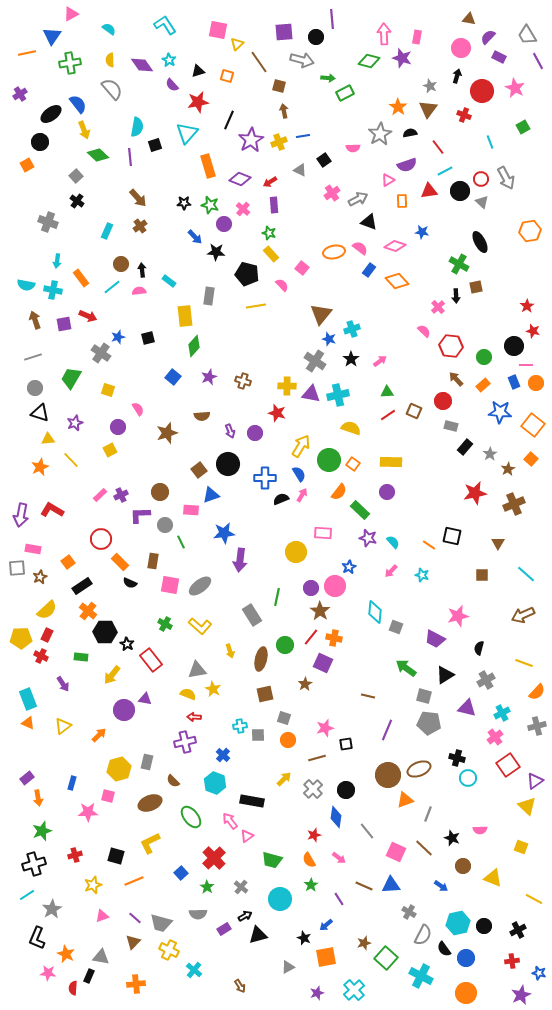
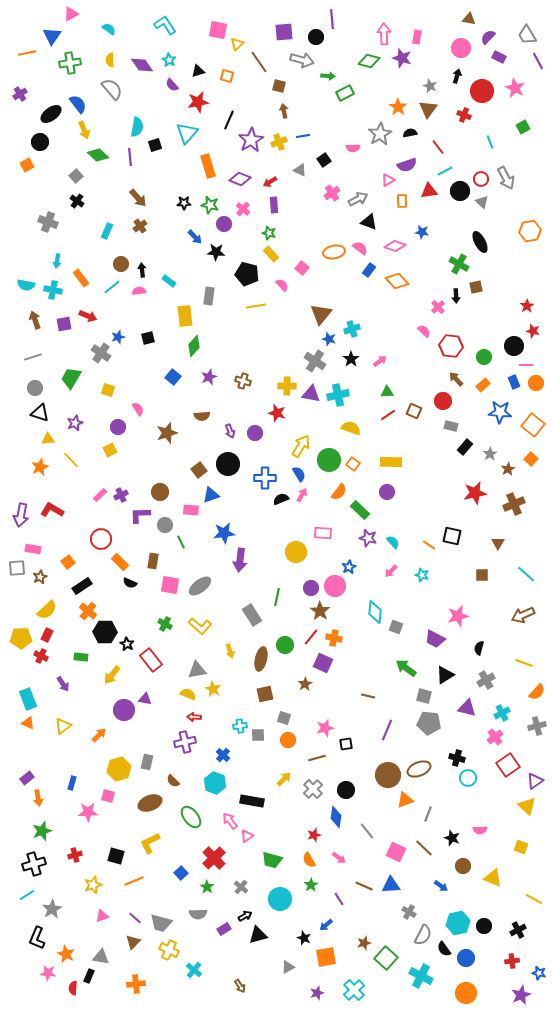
green arrow at (328, 78): moved 2 px up
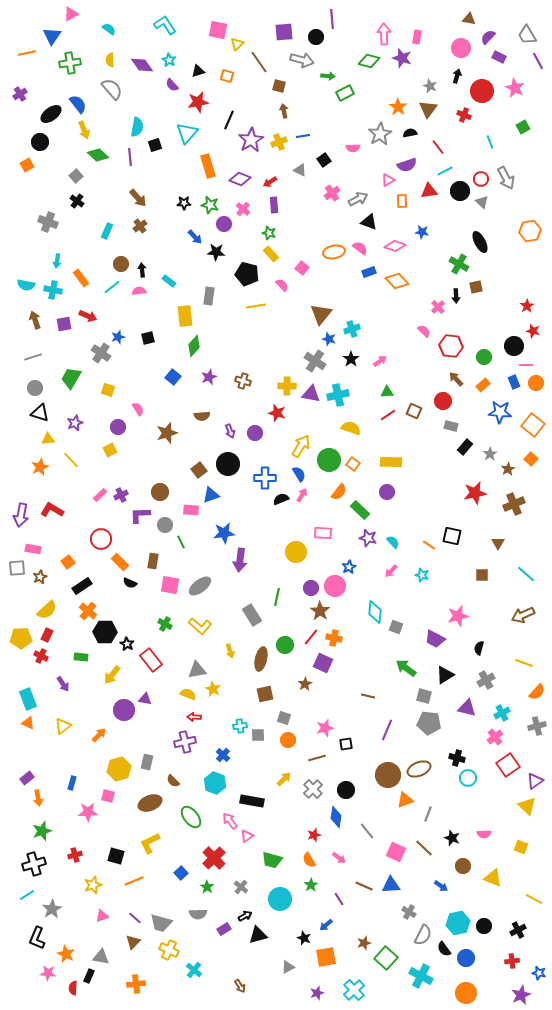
blue rectangle at (369, 270): moved 2 px down; rotated 32 degrees clockwise
pink semicircle at (480, 830): moved 4 px right, 4 px down
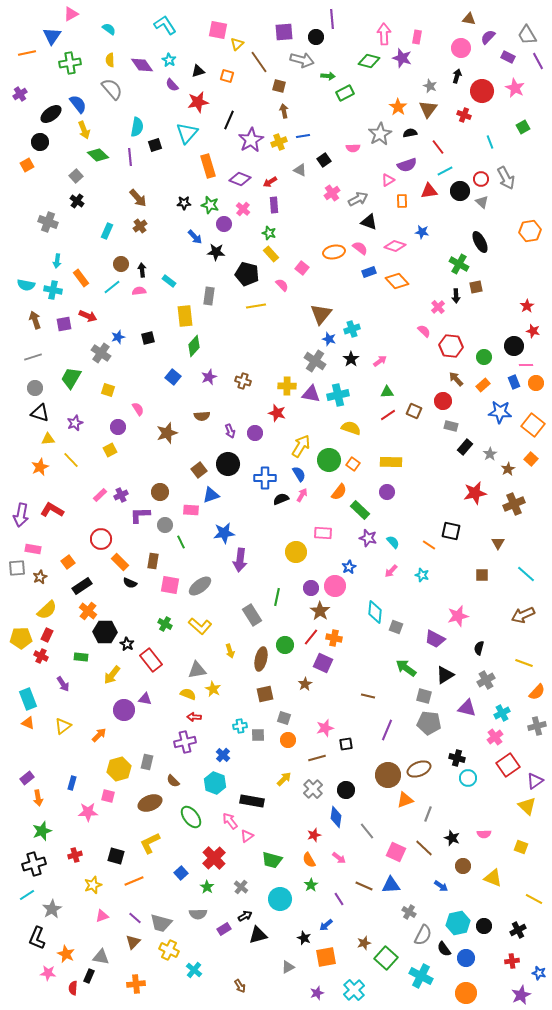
purple rectangle at (499, 57): moved 9 px right
black square at (452, 536): moved 1 px left, 5 px up
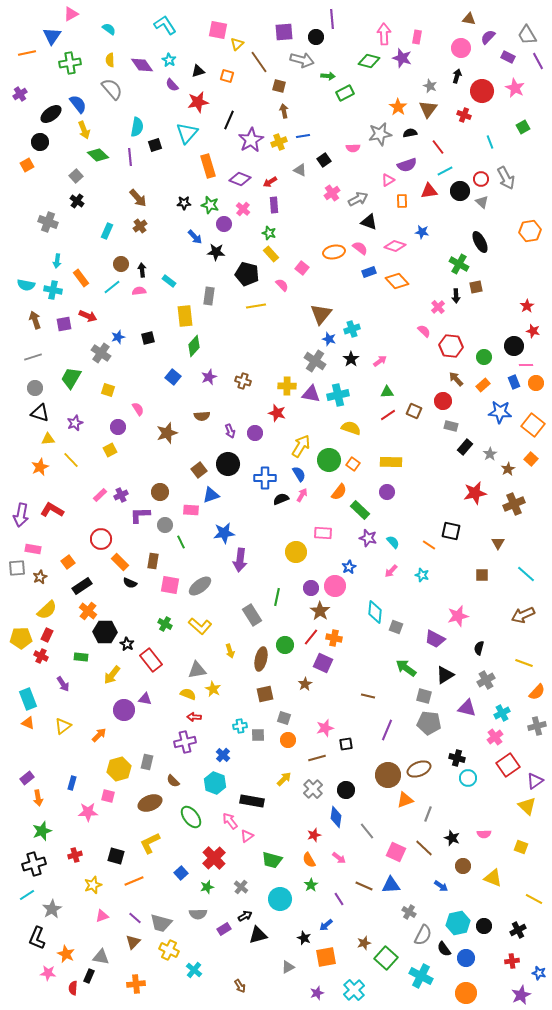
gray star at (380, 134): rotated 20 degrees clockwise
green star at (207, 887): rotated 24 degrees clockwise
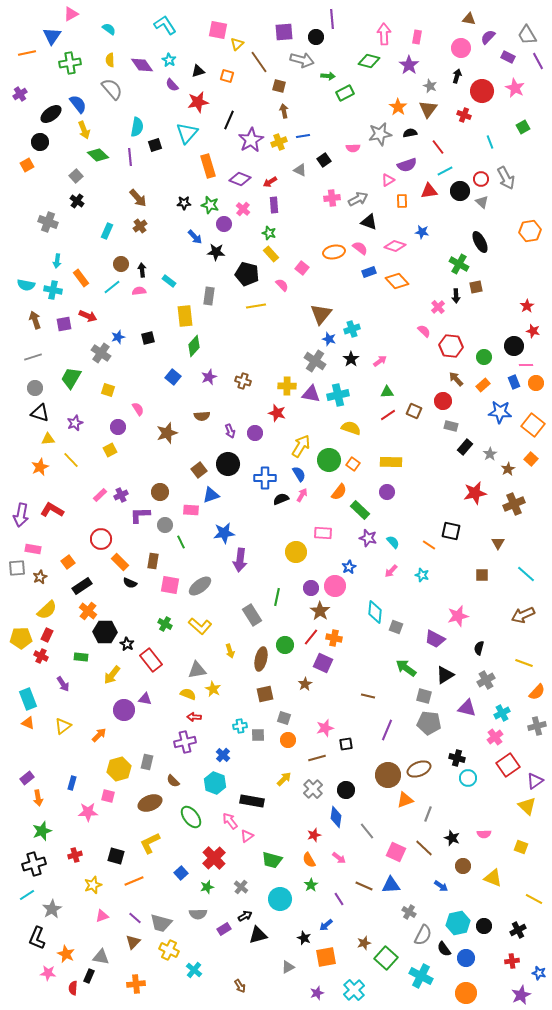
purple star at (402, 58): moved 7 px right, 7 px down; rotated 18 degrees clockwise
pink cross at (332, 193): moved 5 px down; rotated 28 degrees clockwise
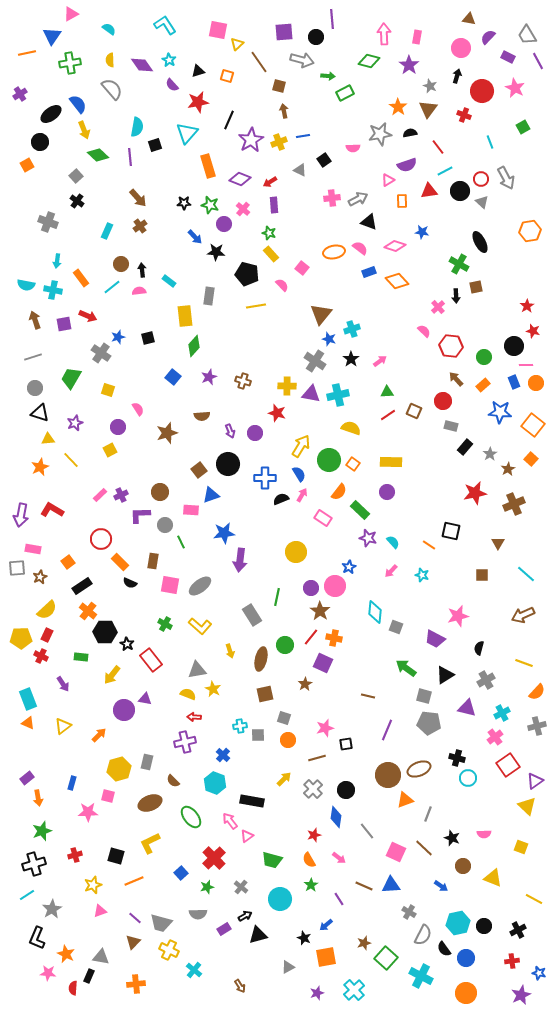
pink rectangle at (323, 533): moved 15 px up; rotated 30 degrees clockwise
pink triangle at (102, 916): moved 2 px left, 5 px up
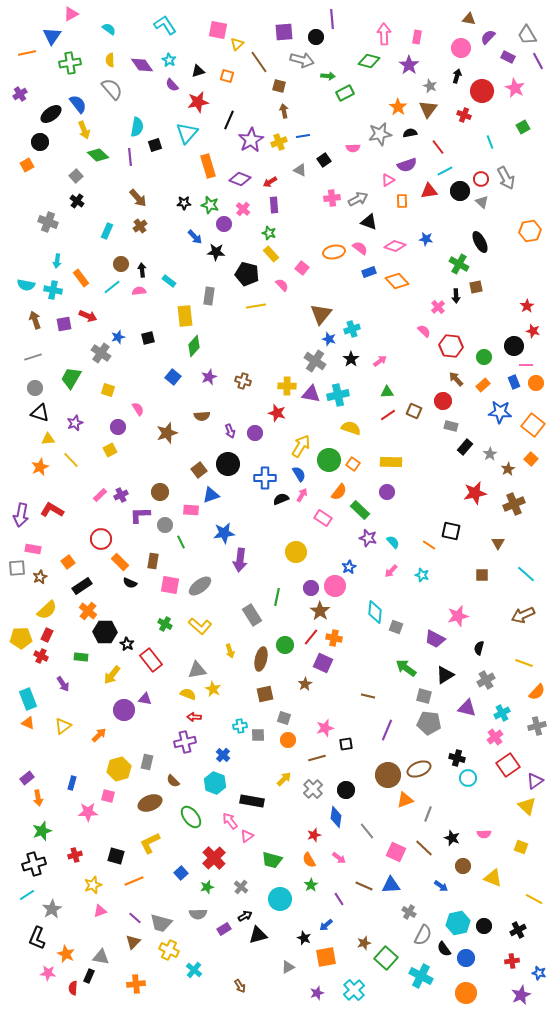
blue star at (422, 232): moved 4 px right, 7 px down
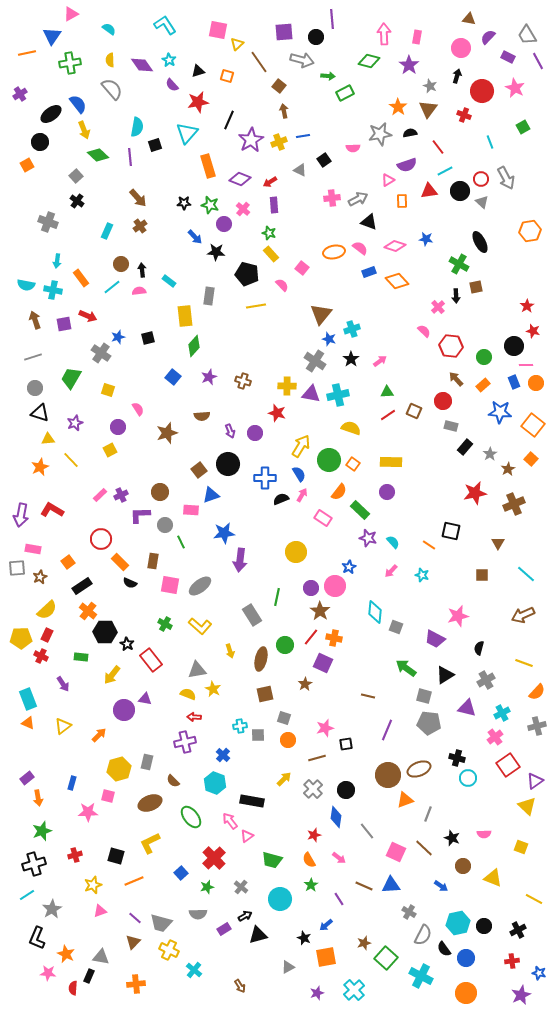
brown square at (279, 86): rotated 24 degrees clockwise
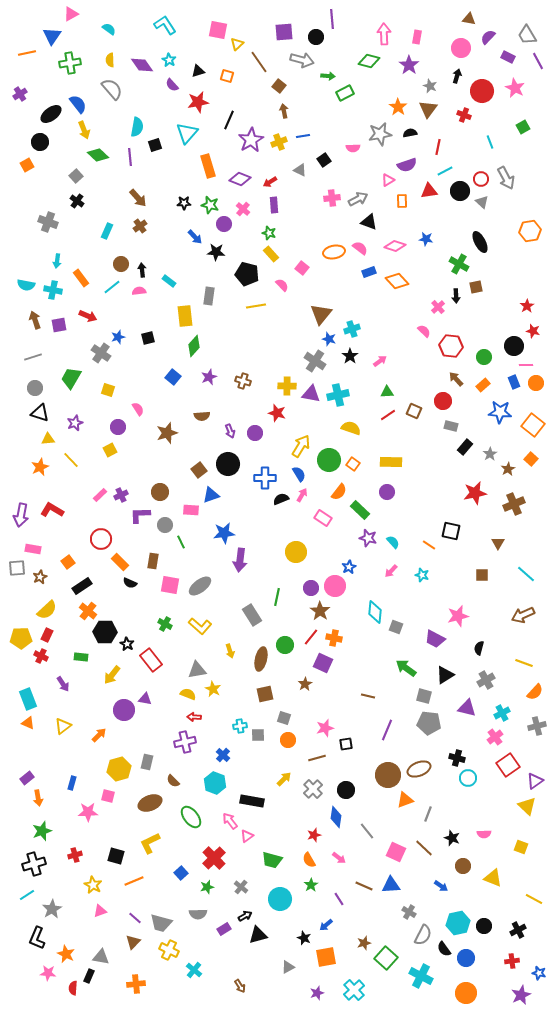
red line at (438, 147): rotated 49 degrees clockwise
purple square at (64, 324): moved 5 px left, 1 px down
black star at (351, 359): moved 1 px left, 3 px up
orange semicircle at (537, 692): moved 2 px left
yellow star at (93, 885): rotated 24 degrees counterclockwise
